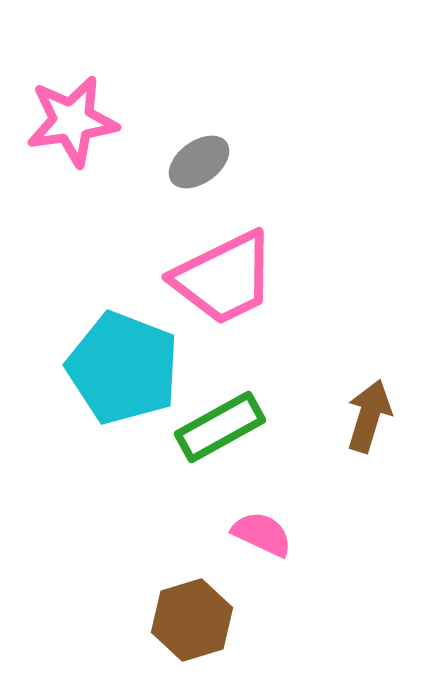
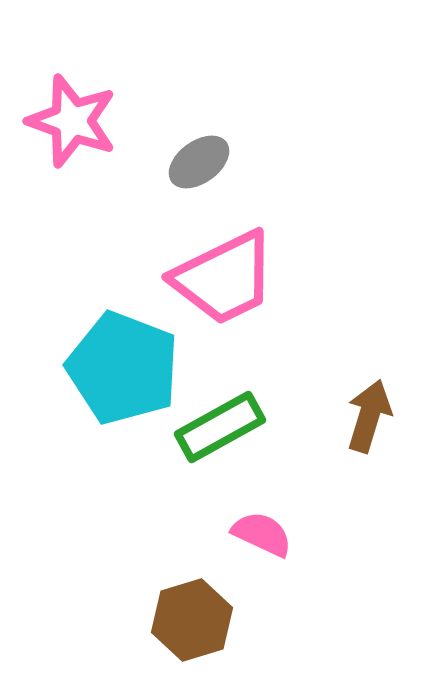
pink star: rotated 28 degrees clockwise
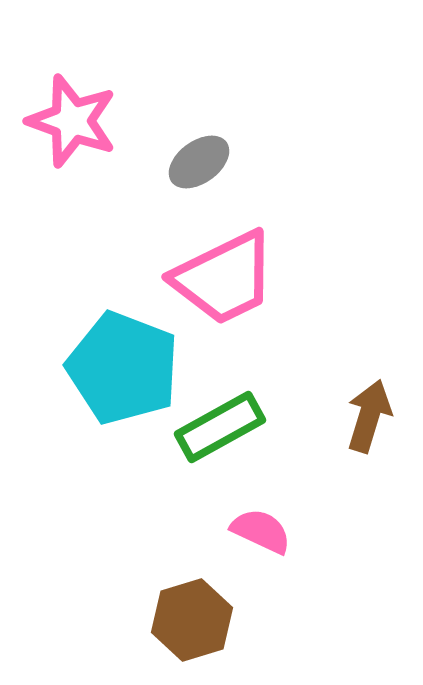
pink semicircle: moved 1 px left, 3 px up
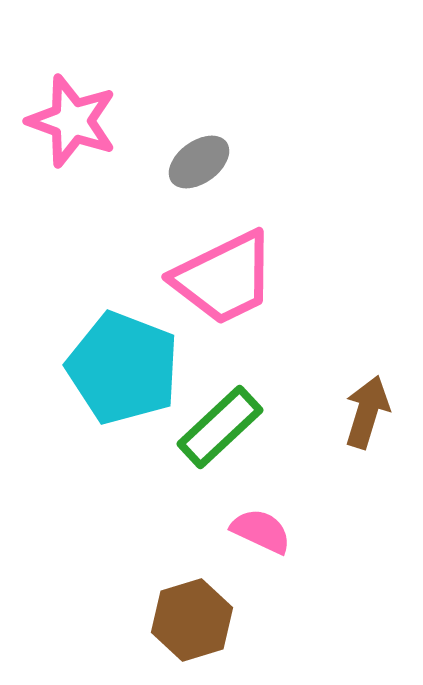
brown arrow: moved 2 px left, 4 px up
green rectangle: rotated 14 degrees counterclockwise
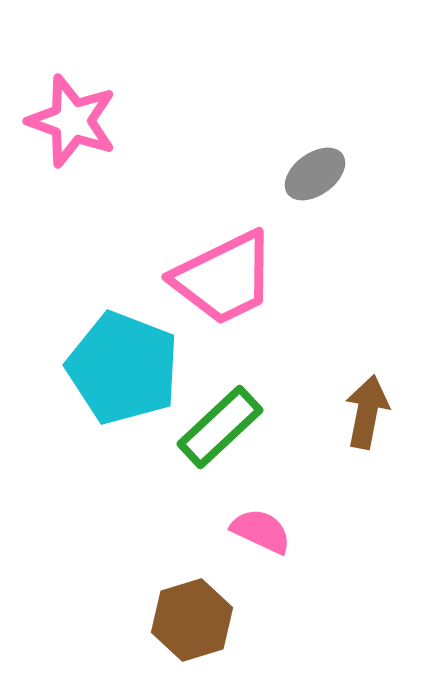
gray ellipse: moved 116 px right, 12 px down
brown arrow: rotated 6 degrees counterclockwise
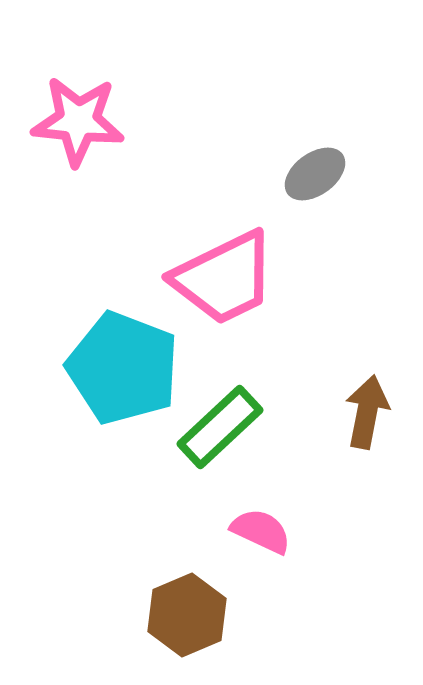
pink star: moved 6 px right; rotated 14 degrees counterclockwise
brown hexagon: moved 5 px left, 5 px up; rotated 6 degrees counterclockwise
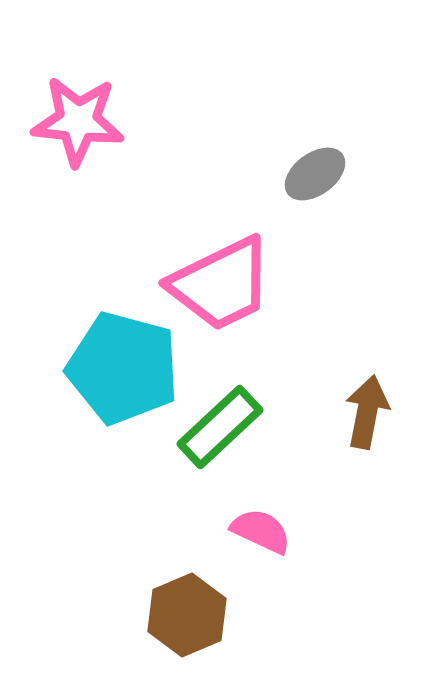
pink trapezoid: moved 3 px left, 6 px down
cyan pentagon: rotated 6 degrees counterclockwise
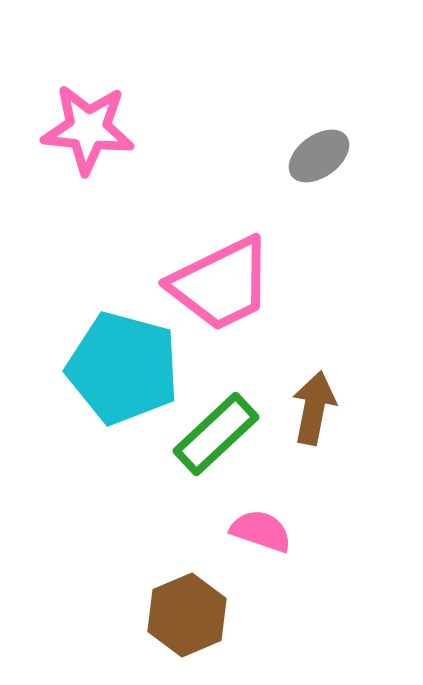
pink star: moved 10 px right, 8 px down
gray ellipse: moved 4 px right, 18 px up
brown arrow: moved 53 px left, 4 px up
green rectangle: moved 4 px left, 7 px down
pink semicircle: rotated 6 degrees counterclockwise
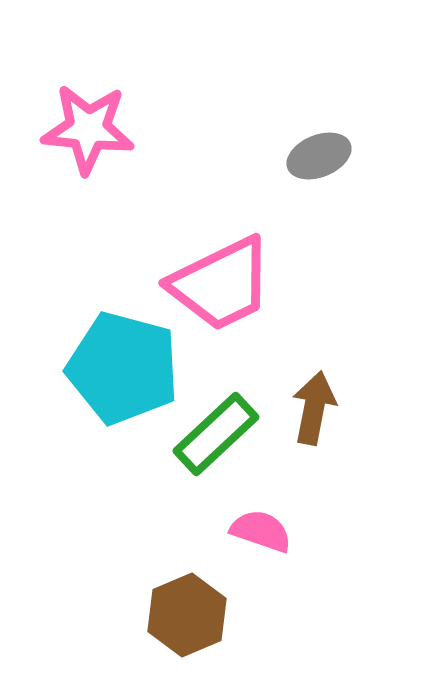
gray ellipse: rotated 14 degrees clockwise
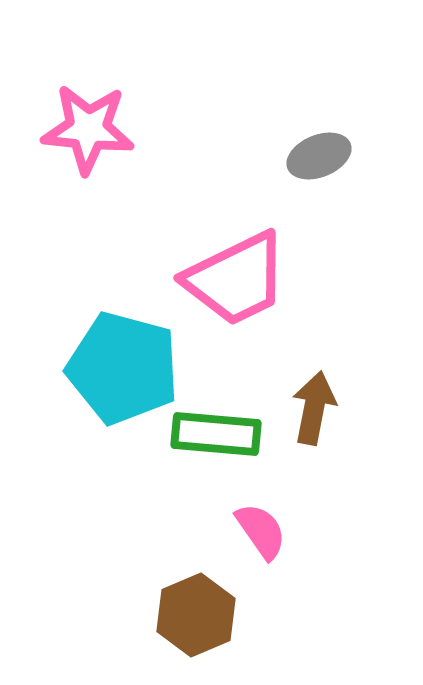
pink trapezoid: moved 15 px right, 5 px up
green rectangle: rotated 48 degrees clockwise
pink semicircle: rotated 36 degrees clockwise
brown hexagon: moved 9 px right
